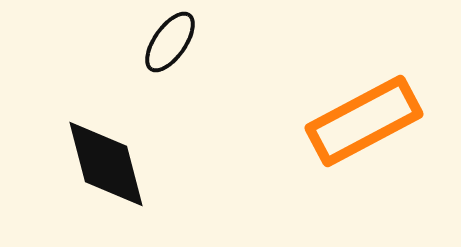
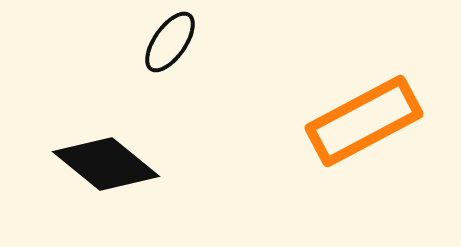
black diamond: rotated 36 degrees counterclockwise
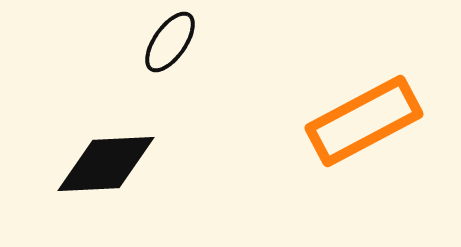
black diamond: rotated 42 degrees counterclockwise
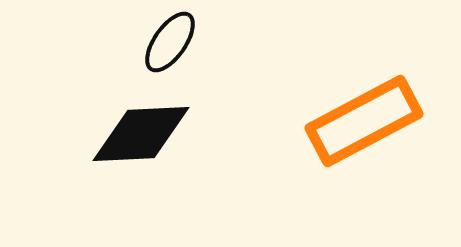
black diamond: moved 35 px right, 30 px up
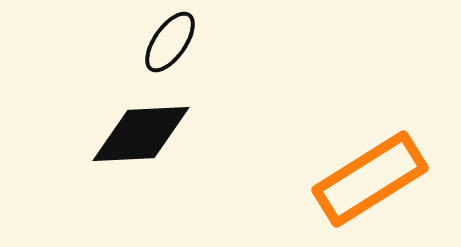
orange rectangle: moved 6 px right, 58 px down; rotated 4 degrees counterclockwise
